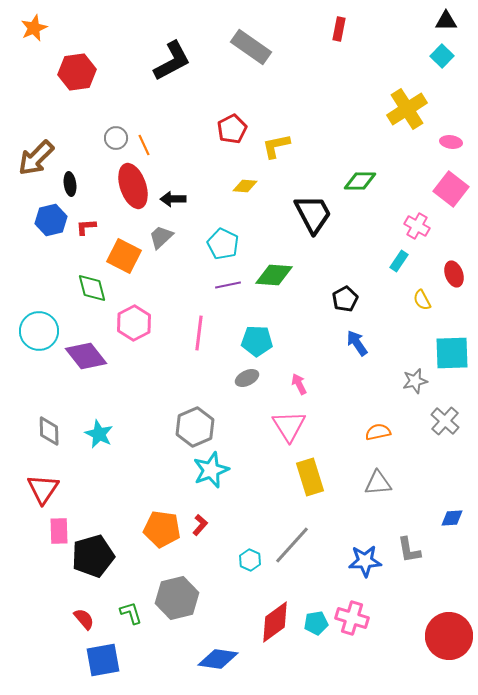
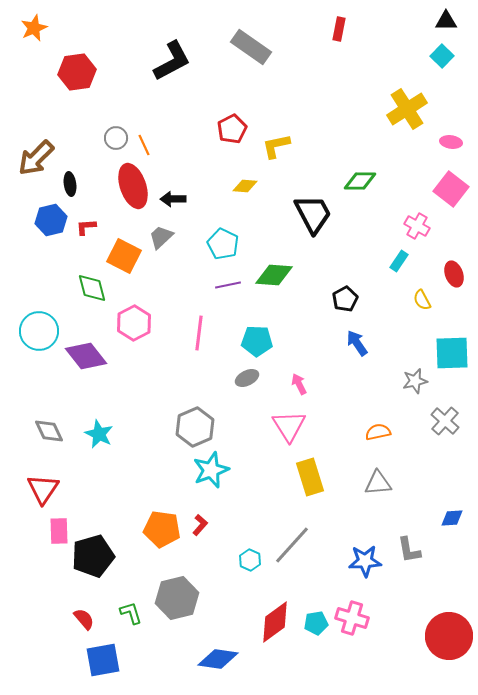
gray diamond at (49, 431): rotated 24 degrees counterclockwise
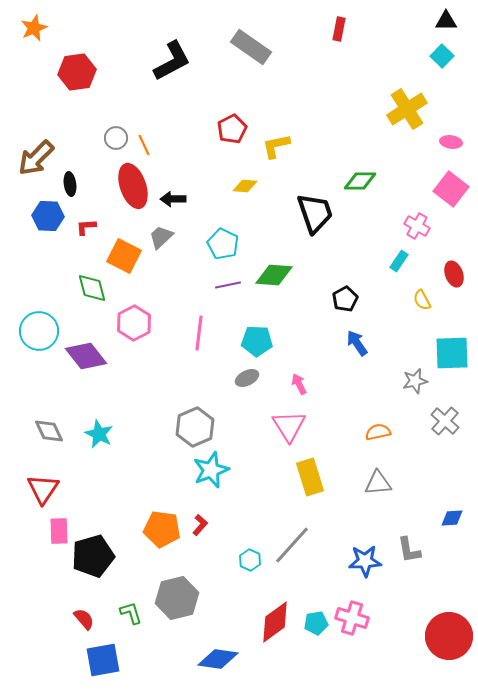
black trapezoid at (313, 214): moved 2 px right, 1 px up; rotated 9 degrees clockwise
blue hexagon at (51, 220): moved 3 px left, 4 px up; rotated 16 degrees clockwise
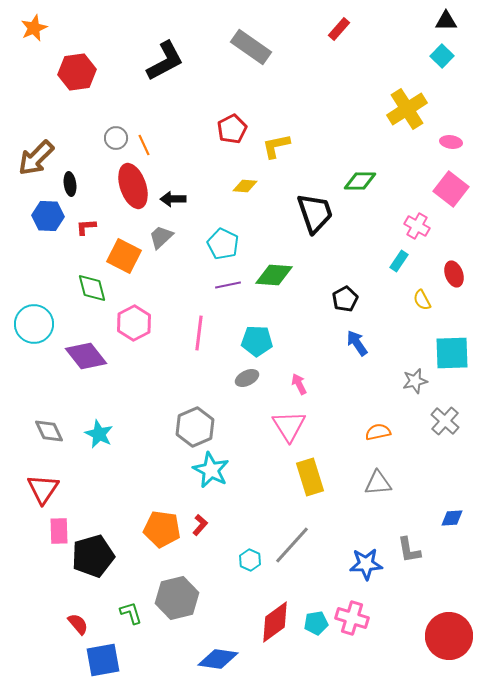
red rectangle at (339, 29): rotated 30 degrees clockwise
black L-shape at (172, 61): moved 7 px left
cyan circle at (39, 331): moved 5 px left, 7 px up
cyan star at (211, 470): rotated 24 degrees counterclockwise
blue star at (365, 561): moved 1 px right, 3 px down
red semicircle at (84, 619): moved 6 px left, 5 px down
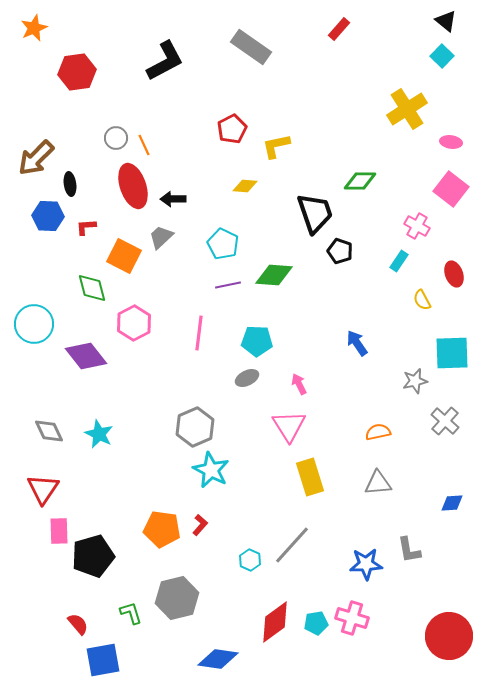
black triangle at (446, 21): rotated 40 degrees clockwise
black pentagon at (345, 299): moved 5 px left, 48 px up; rotated 25 degrees counterclockwise
blue diamond at (452, 518): moved 15 px up
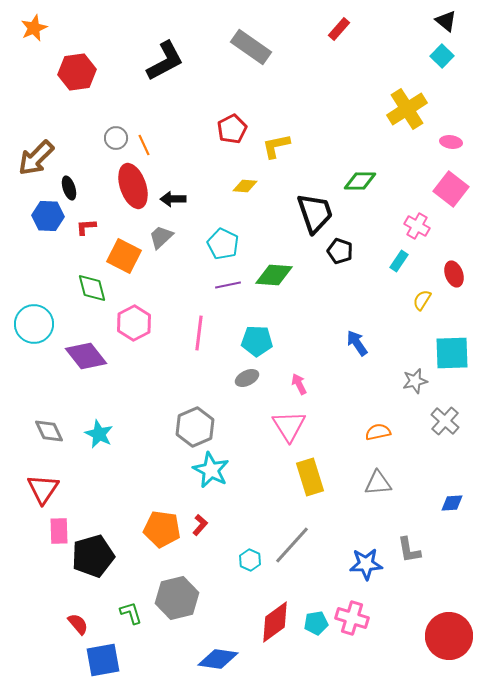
black ellipse at (70, 184): moved 1 px left, 4 px down; rotated 10 degrees counterclockwise
yellow semicircle at (422, 300): rotated 60 degrees clockwise
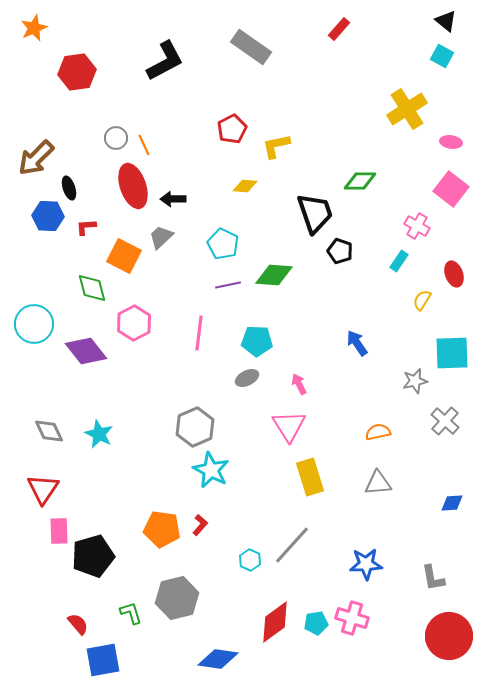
cyan square at (442, 56): rotated 15 degrees counterclockwise
purple diamond at (86, 356): moved 5 px up
gray L-shape at (409, 550): moved 24 px right, 28 px down
